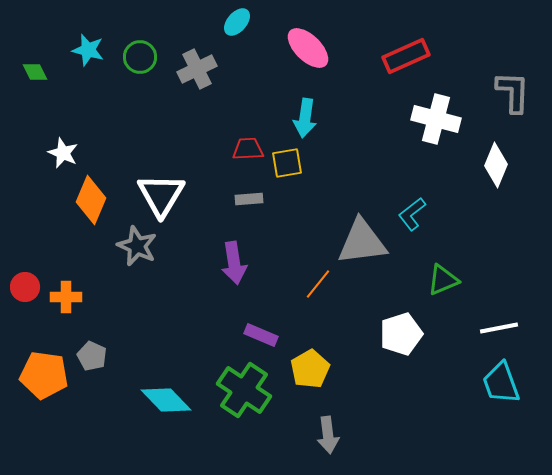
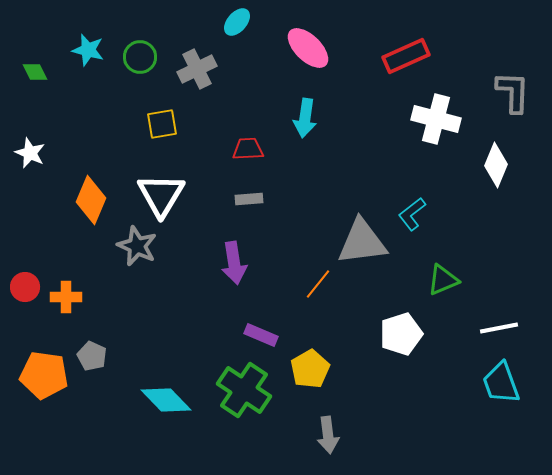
white star: moved 33 px left
yellow square: moved 125 px left, 39 px up
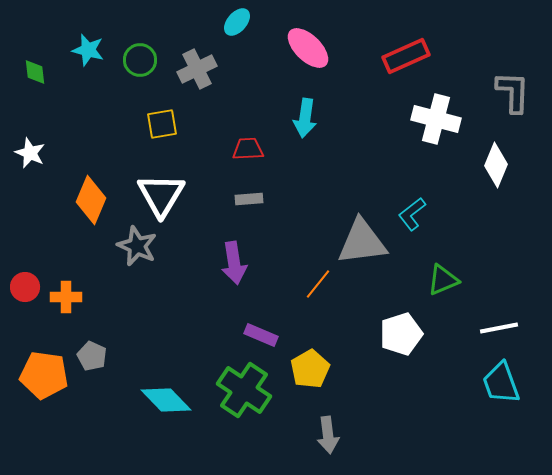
green circle: moved 3 px down
green diamond: rotated 20 degrees clockwise
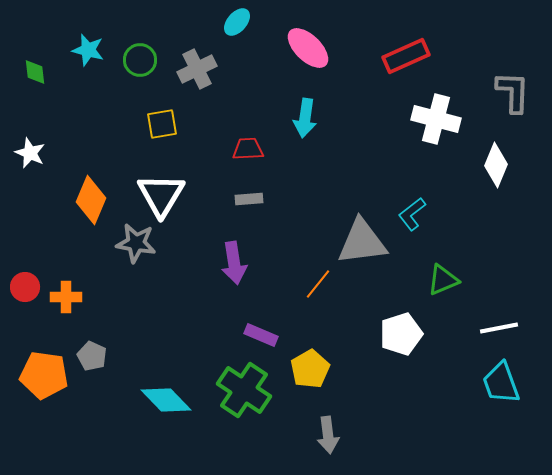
gray star: moved 1 px left, 3 px up; rotated 15 degrees counterclockwise
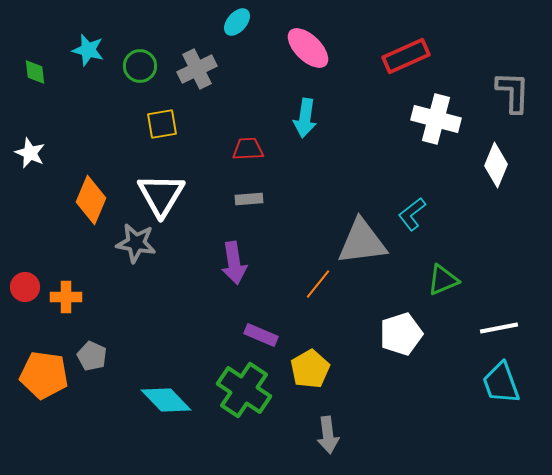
green circle: moved 6 px down
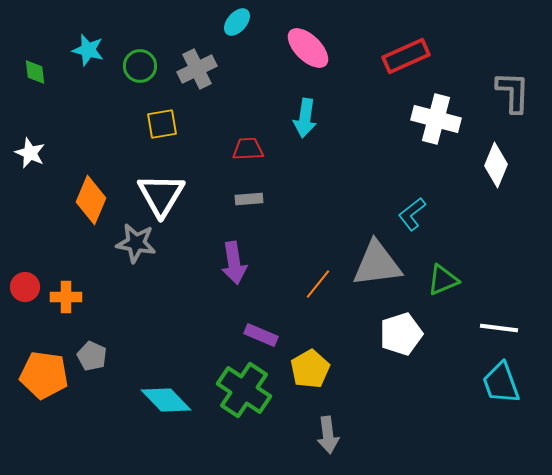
gray triangle: moved 15 px right, 22 px down
white line: rotated 18 degrees clockwise
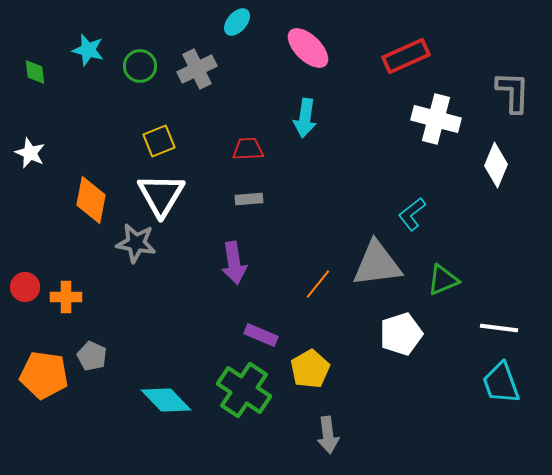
yellow square: moved 3 px left, 17 px down; rotated 12 degrees counterclockwise
orange diamond: rotated 12 degrees counterclockwise
